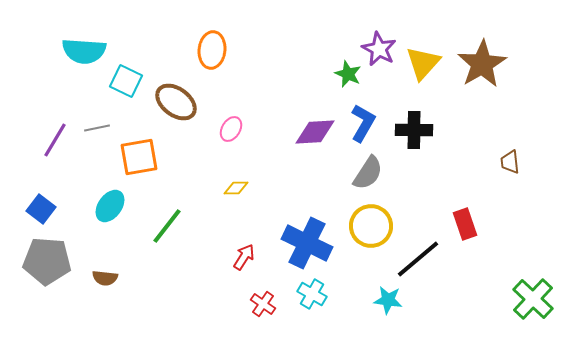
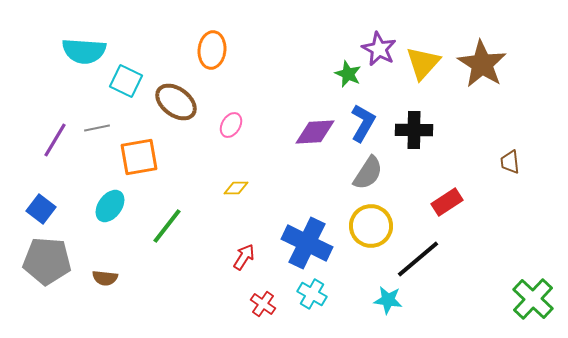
brown star: rotated 9 degrees counterclockwise
pink ellipse: moved 4 px up
red rectangle: moved 18 px left, 22 px up; rotated 76 degrees clockwise
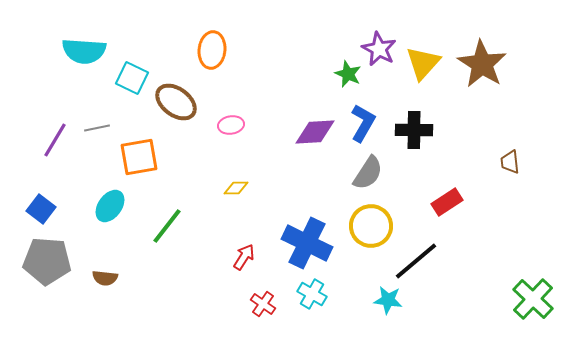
cyan square: moved 6 px right, 3 px up
pink ellipse: rotated 50 degrees clockwise
black line: moved 2 px left, 2 px down
